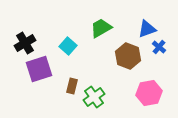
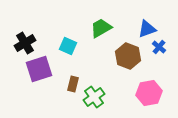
cyan square: rotated 18 degrees counterclockwise
brown rectangle: moved 1 px right, 2 px up
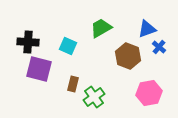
black cross: moved 3 px right, 1 px up; rotated 35 degrees clockwise
purple square: rotated 32 degrees clockwise
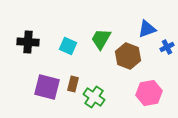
green trapezoid: moved 11 px down; rotated 30 degrees counterclockwise
blue cross: moved 8 px right; rotated 24 degrees clockwise
purple square: moved 8 px right, 18 px down
green cross: rotated 20 degrees counterclockwise
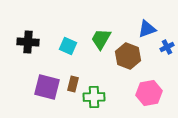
green cross: rotated 35 degrees counterclockwise
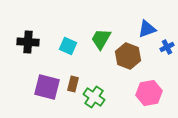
green cross: rotated 35 degrees clockwise
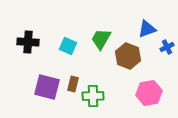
green cross: moved 1 px left, 1 px up; rotated 35 degrees counterclockwise
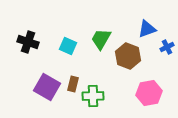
black cross: rotated 15 degrees clockwise
purple square: rotated 16 degrees clockwise
